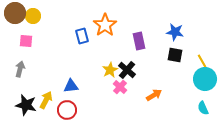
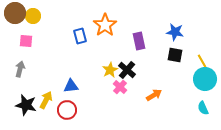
blue rectangle: moved 2 px left
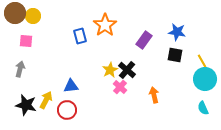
blue star: moved 2 px right
purple rectangle: moved 5 px right, 1 px up; rotated 48 degrees clockwise
orange arrow: rotated 70 degrees counterclockwise
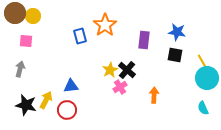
purple rectangle: rotated 30 degrees counterclockwise
cyan circle: moved 2 px right, 1 px up
pink cross: rotated 16 degrees clockwise
orange arrow: rotated 14 degrees clockwise
